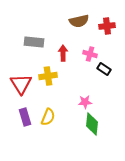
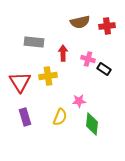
brown semicircle: moved 1 px right, 1 px down
pink cross: moved 2 px left, 5 px down
red triangle: moved 1 px left, 2 px up
pink star: moved 6 px left, 1 px up
yellow semicircle: moved 12 px right
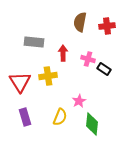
brown semicircle: rotated 114 degrees clockwise
pink star: rotated 24 degrees counterclockwise
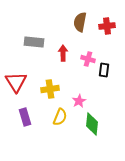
black rectangle: moved 1 px down; rotated 64 degrees clockwise
yellow cross: moved 2 px right, 13 px down
red triangle: moved 4 px left
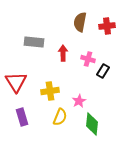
black rectangle: moved 1 px left, 1 px down; rotated 24 degrees clockwise
yellow cross: moved 2 px down
purple rectangle: moved 3 px left
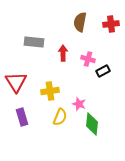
red cross: moved 4 px right, 2 px up
black rectangle: rotated 32 degrees clockwise
pink star: moved 3 px down; rotated 24 degrees counterclockwise
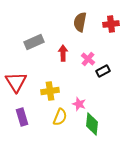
gray rectangle: rotated 30 degrees counterclockwise
pink cross: rotated 24 degrees clockwise
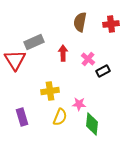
red triangle: moved 1 px left, 22 px up
pink star: rotated 16 degrees counterclockwise
